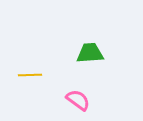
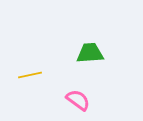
yellow line: rotated 10 degrees counterclockwise
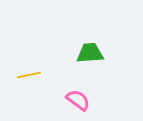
yellow line: moved 1 px left
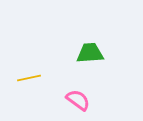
yellow line: moved 3 px down
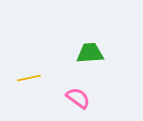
pink semicircle: moved 2 px up
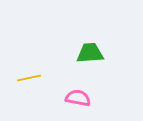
pink semicircle: rotated 25 degrees counterclockwise
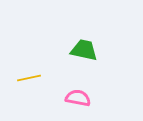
green trapezoid: moved 6 px left, 3 px up; rotated 16 degrees clockwise
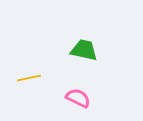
pink semicircle: rotated 15 degrees clockwise
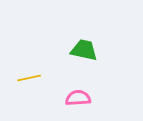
pink semicircle: rotated 30 degrees counterclockwise
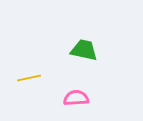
pink semicircle: moved 2 px left
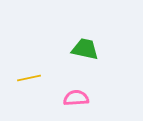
green trapezoid: moved 1 px right, 1 px up
